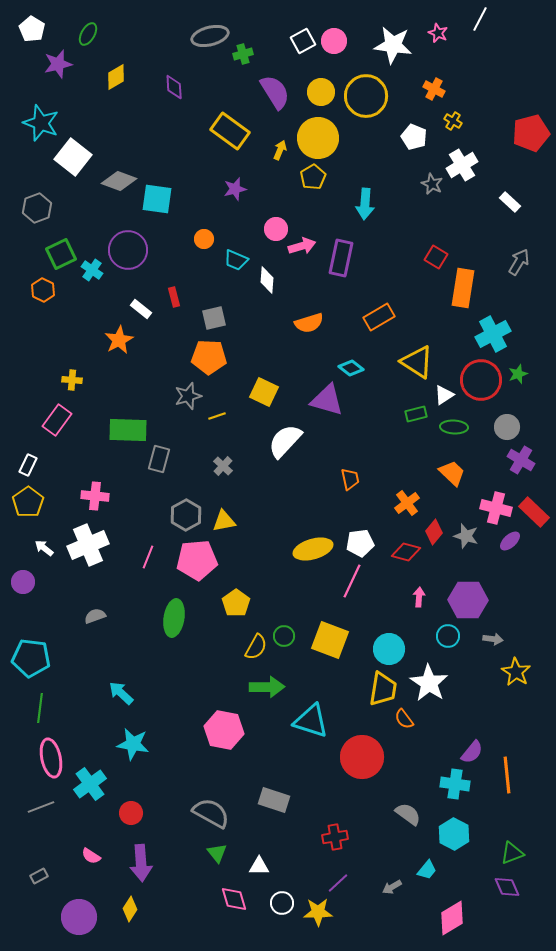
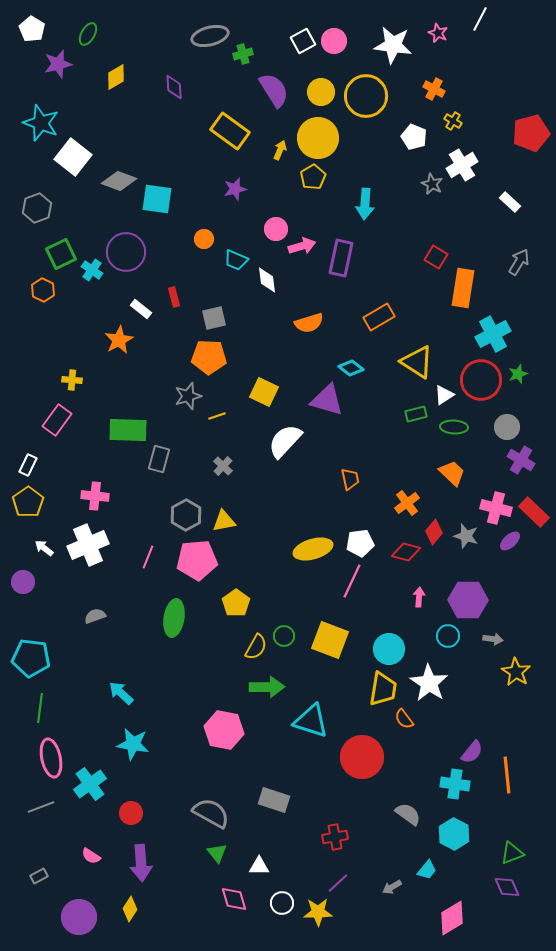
purple semicircle at (275, 92): moved 1 px left, 2 px up
purple circle at (128, 250): moved 2 px left, 2 px down
white diamond at (267, 280): rotated 12 degrees counterclockwise
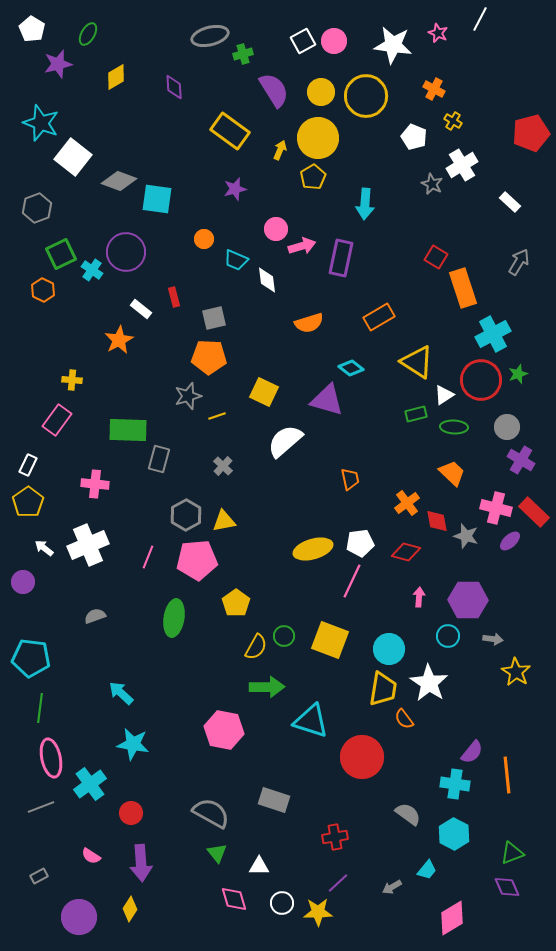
orange rectangle at (463, 288): rotated 27 degrees counterclockwise
white semicircle at (285, 441): rotated 6 degrees clockwise
pink cross at (95, 496): moved 12 px up
red diamond at (434, 532): moved 3 px right, 11 px up; rotated 50 degrees counterclockwise
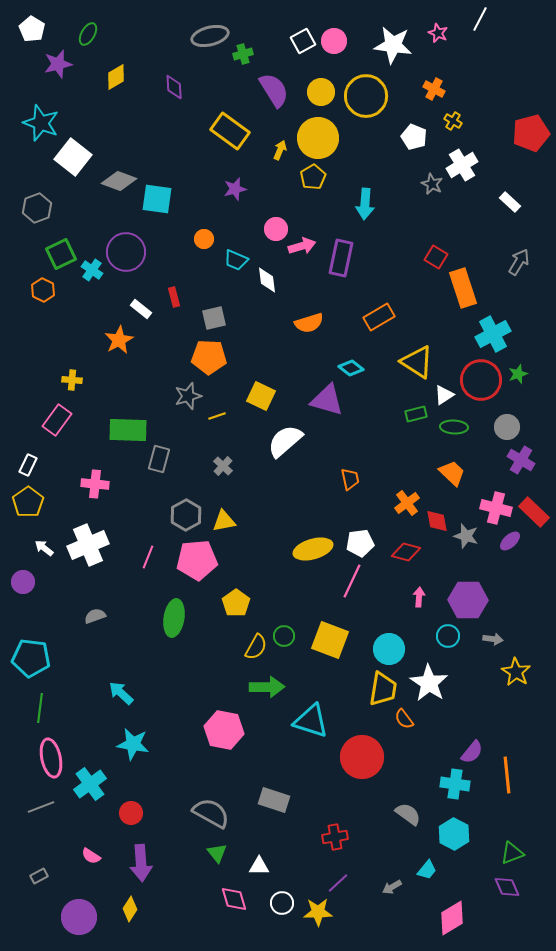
yellow square at (264, 392): moved 3 px left, 4 px down
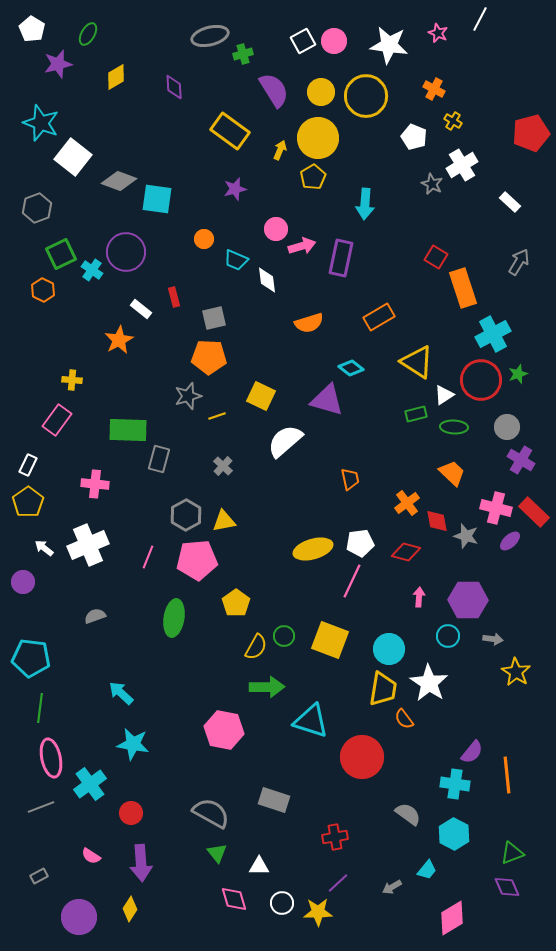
white star at (393, 45): moved 4 px left
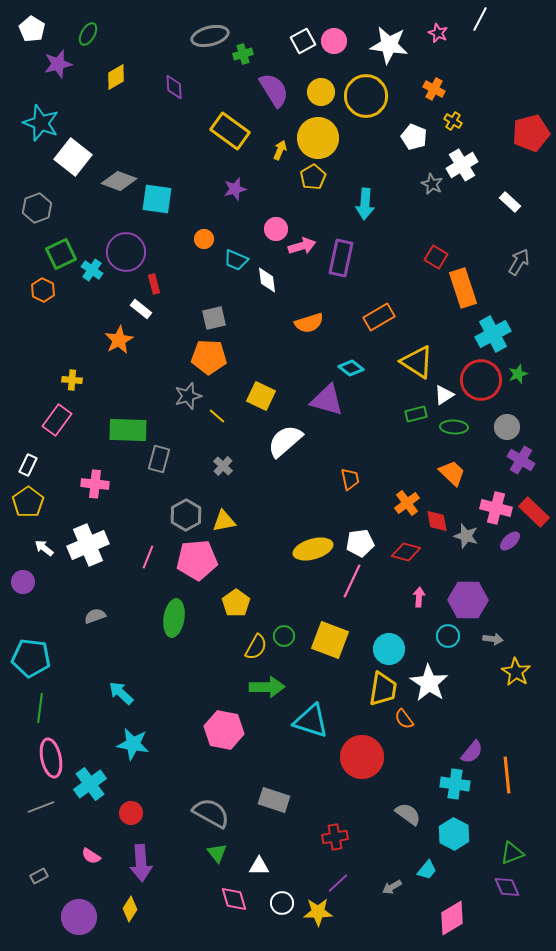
red rectangle at (174, 297): moved 20 px left, 13 px up
yellow line at (217, 416): rotated 60 degrees clockwise
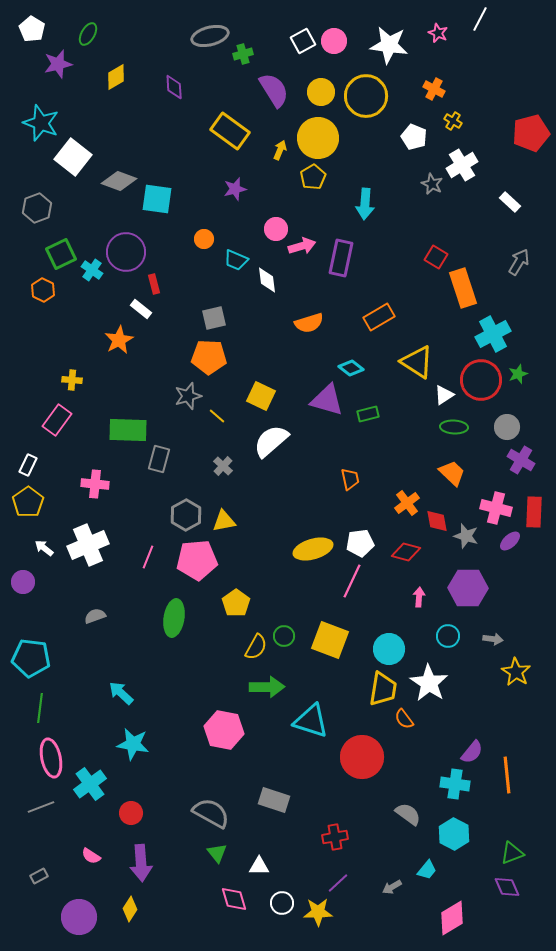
green rectangle at (416, 414): moved 48 px left
white semicircle at (285, 441): moved 14 px left
red rectangle at (534, 512): rotated 48 degrees clockwise
purple hexagon at (468, 600): moved 12 px up
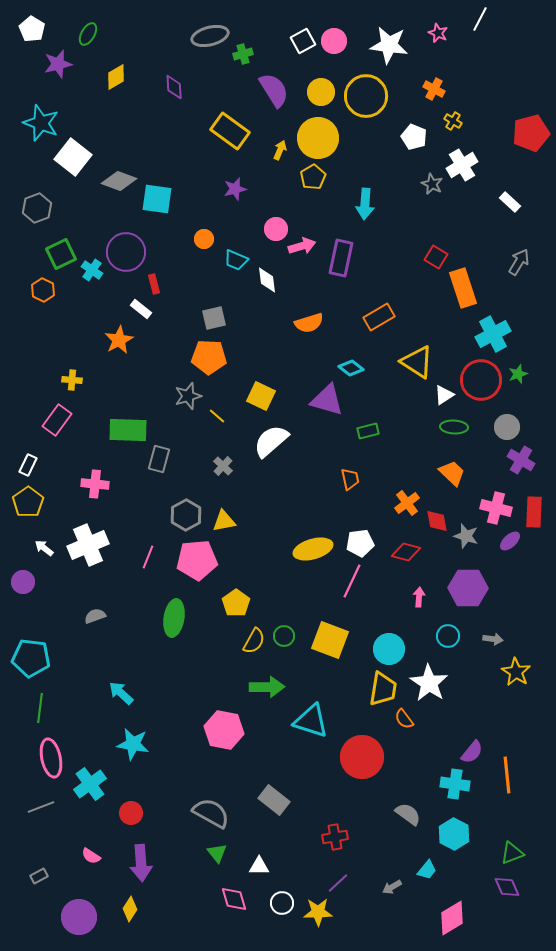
green rectangle at (368, 414): moved 17 px down
yellow semicircle at (256, 647): moved 2 px left, 6 px up
gray rectangle at (274, 800): rotated 20 degrees clockwise
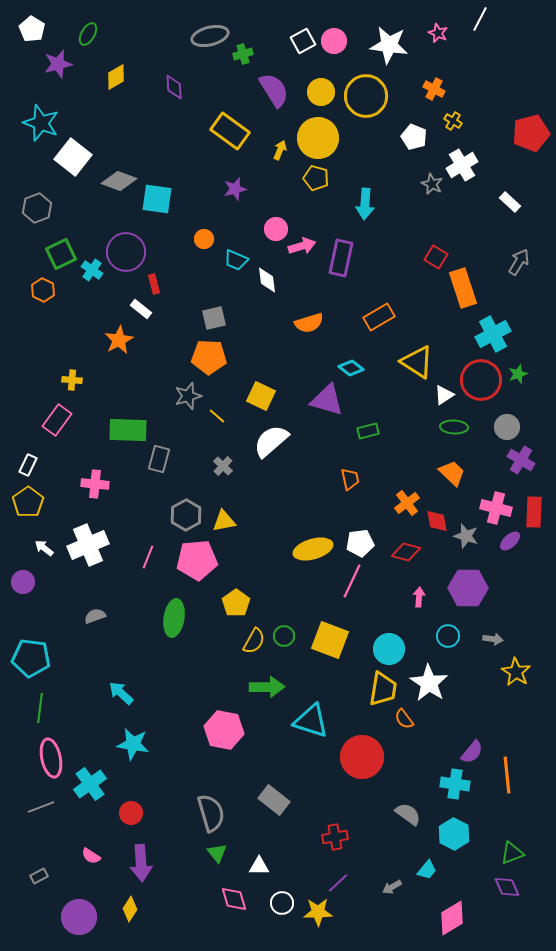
yellow pentagon at (313, 177): moved 3 px right, 1 px down; rotated 25 degrees counterclockwise
gray semicircle at (211, 813): rotated 45 degrees clockwise
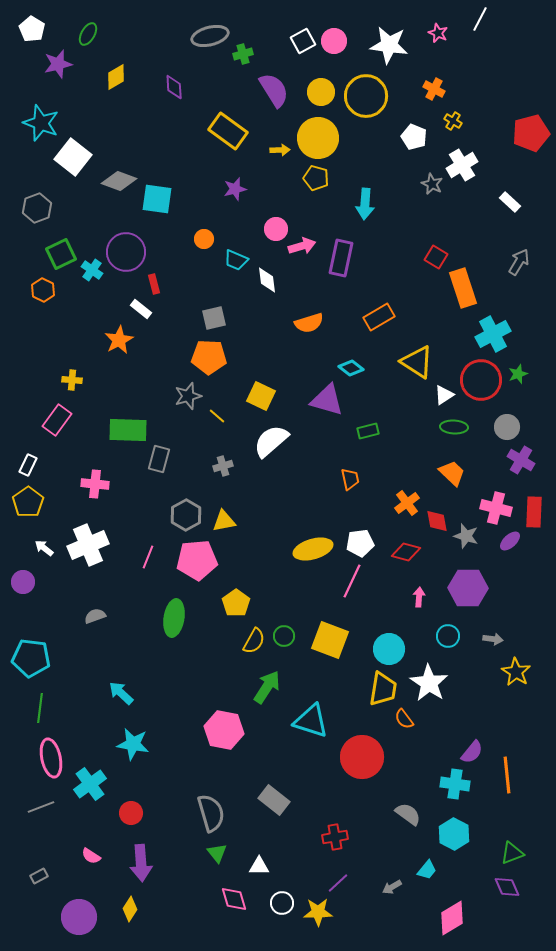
yellow rectangle at (230, 131): moved 2 px left
yellow arrow at (280, 150): rotated 66 degrees clockwise
gray cross at (223, 466): rotated 30 degrees clockwise
green arrow at (267, 687): rotated 56 degrees counterclockwise
